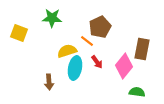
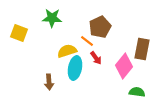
red arrow: moved 1 px left, 4 px up
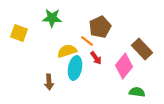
brown rectangle: rotated 55 degrees counterclockwise
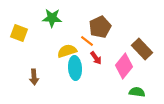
cyan ellipse: rotated 15 degrees counterclockwise
brown arrow: moved 15 px left, 5 px up
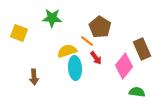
brown pentagon: rotated 15 degrees counterclockwise
brown rectangle: rotated 20 degrees clockwise
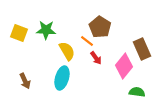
green star: moved 6 px left, 12 px down
yellow semicircle: rotated 78 degrees clockwise
cyan ellipse: moved 13 px left, 10 px down; rotated 20 degrees clockwise
brown arrow: moved 9 px left, 4 px down; rotated 21 degrees counterclockwise
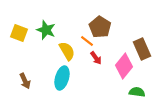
green star: rotated 18 degrees clockwise
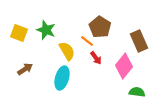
brown rectangle: moved 3 px left, 8 px up
brown arrow: moved 12 px up; rotated 98 degrees counterclockwise
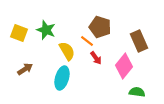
brown pentagon: rotated 15 degrees counterclockwise
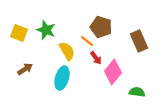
brown pentagon: moved 1 px right
pink diamond: moved 11 px left, 6 px down
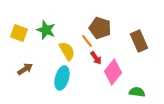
brown pentagon: moved 1 px left, 1 px down
orange line: rotated 16 degrees clockwise
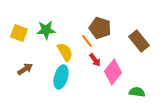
green star: rotated 24 degrees counterclockwise
brown rectangle: rotated 15 degrees counterclockwise
yellow semicircle: moved 2 px left, 1 px down
red arrow: moved 1 px left, 2 px down
cyan ellipse: moved 1 px left, 1 px up
